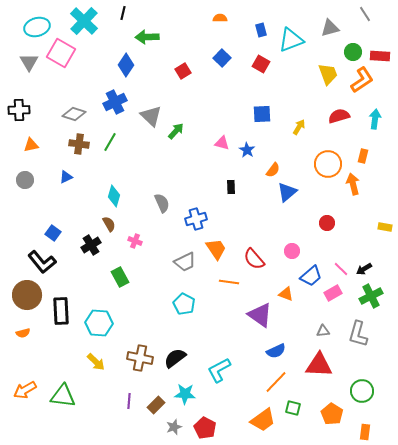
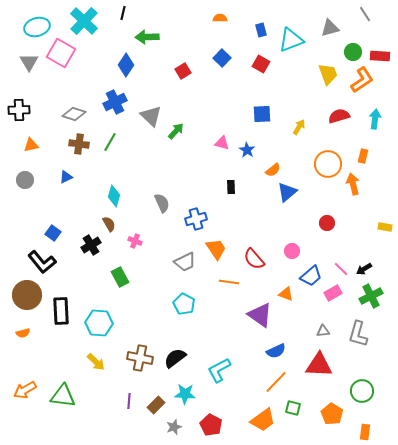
orange semicircle at (273, 170): rotated 14 degrees clockwise
red pentagon at (205, 428): moved 6 px right, 3 px up
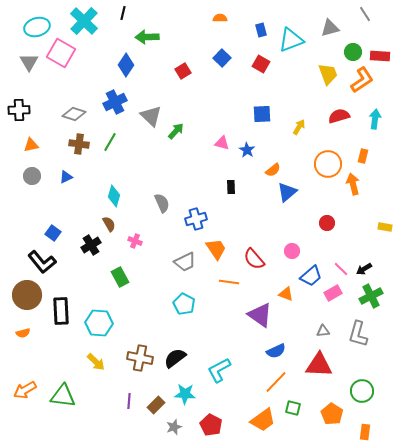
gray circle at (25, 180): moved 7 px right, 4 px up
